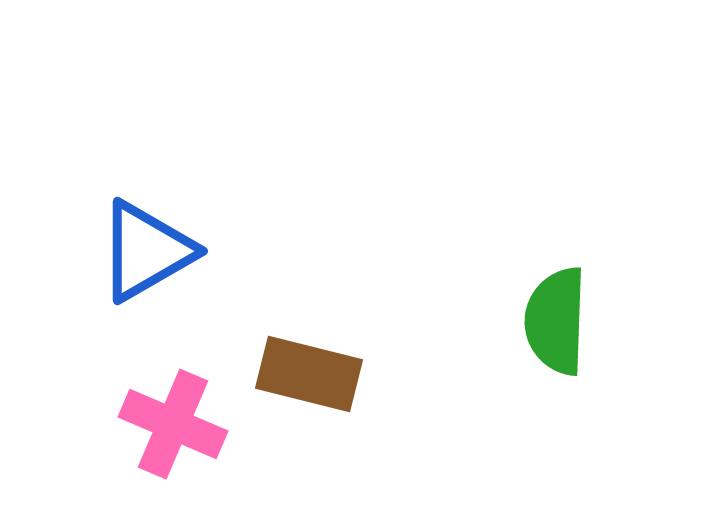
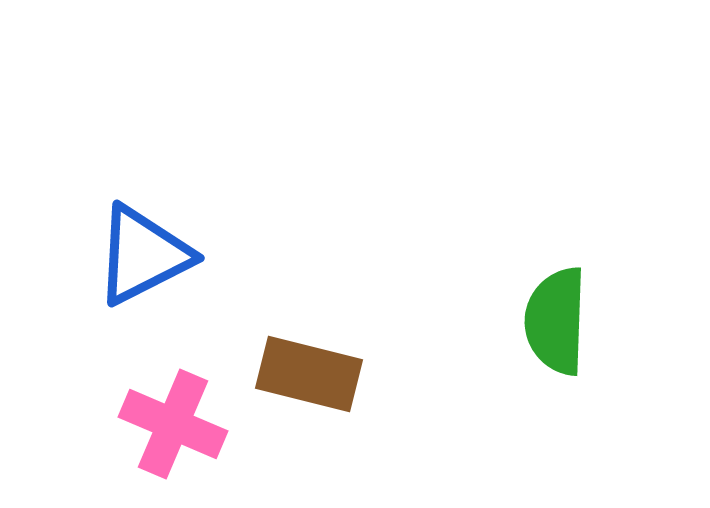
blue triangle: moved 3 px left, 4 px down; rotated 3 degrees clockwise
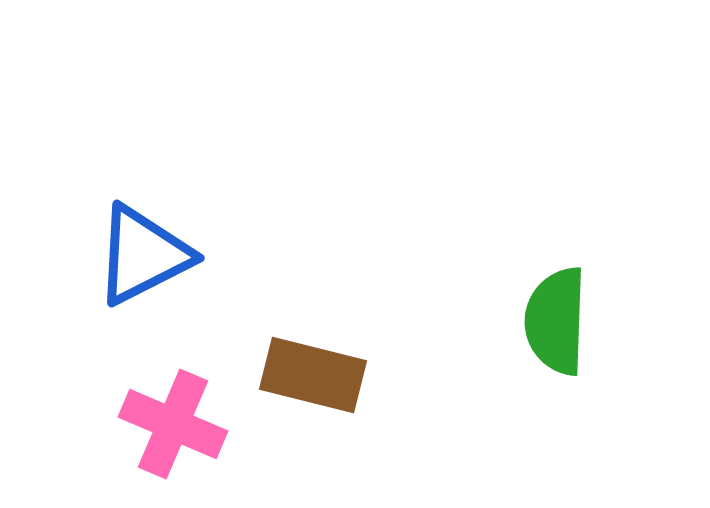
brown rectangle: moved 4 px right, 1 px down
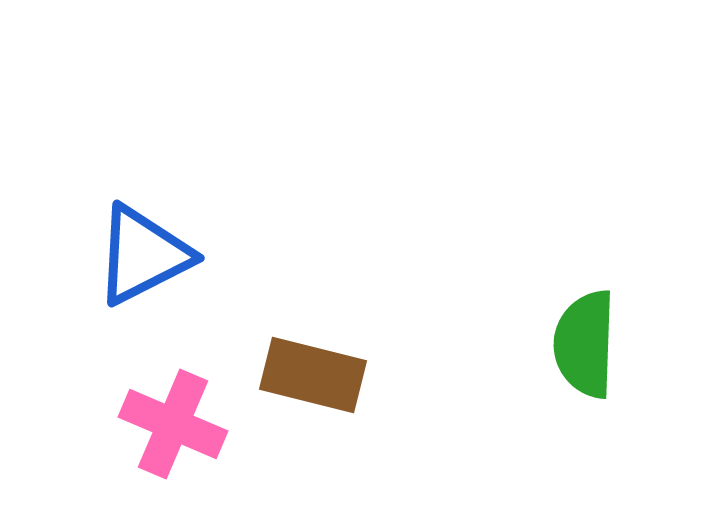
green semicircle: moved 29 px right, 23 px down
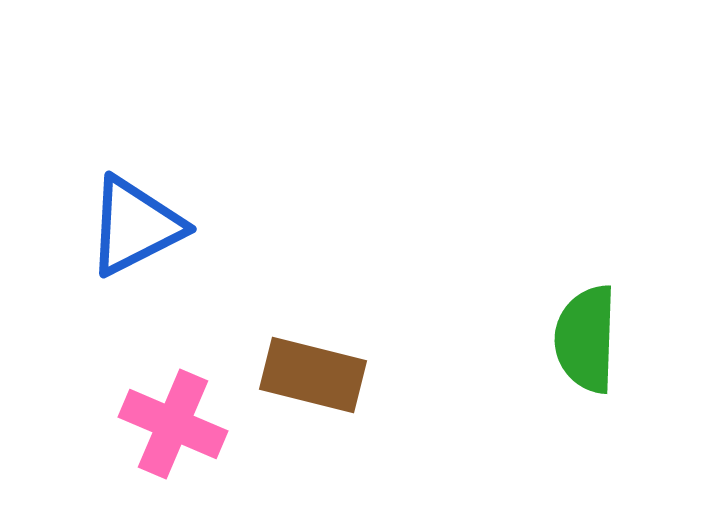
blue triangle: moved 8 px left, 29 px up
green semicircle: moved 1 px right, 5 px up
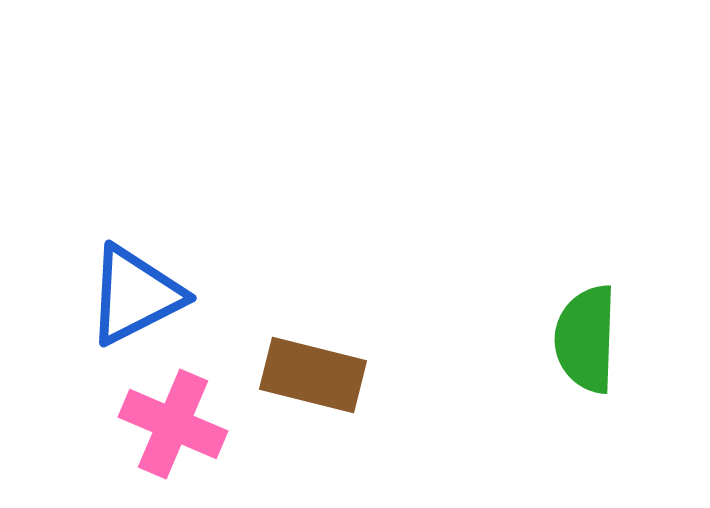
blue triangle: moved 69 px down
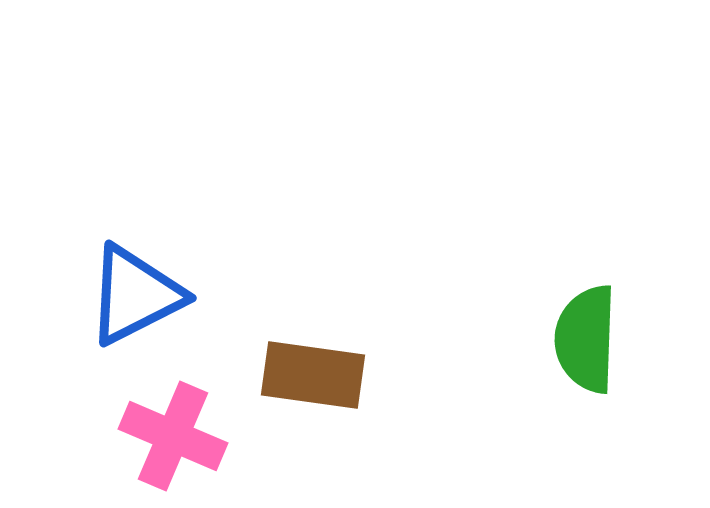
brown rectangle: rotated 6 degrees counterclockwise
pink cross: moved 12 px down
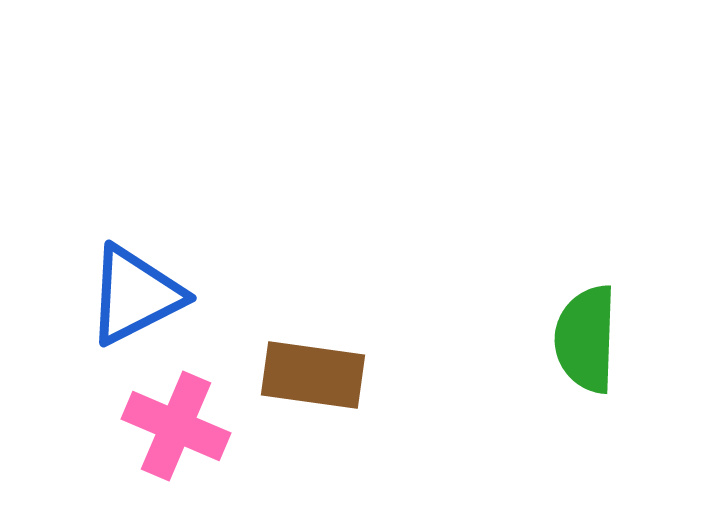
pink cross: moved 3 px right, 10 px up
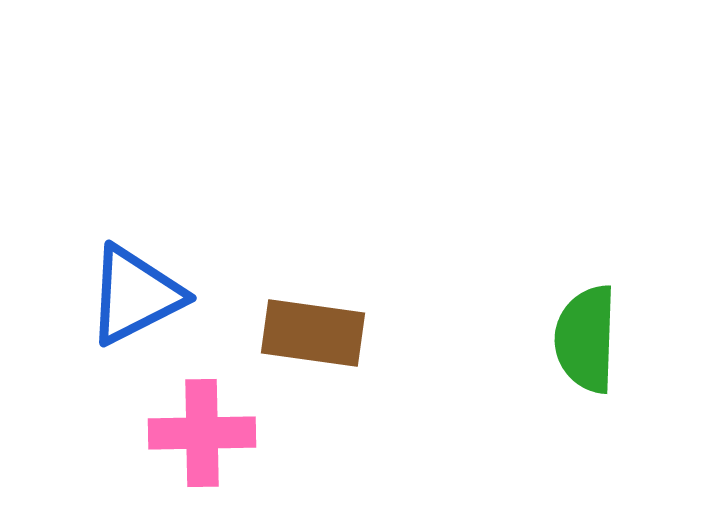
brown rectangle: moved 42 px up
pink cross: moved 26 px right, 7 px down; rotated 24 degrees counterclockwise
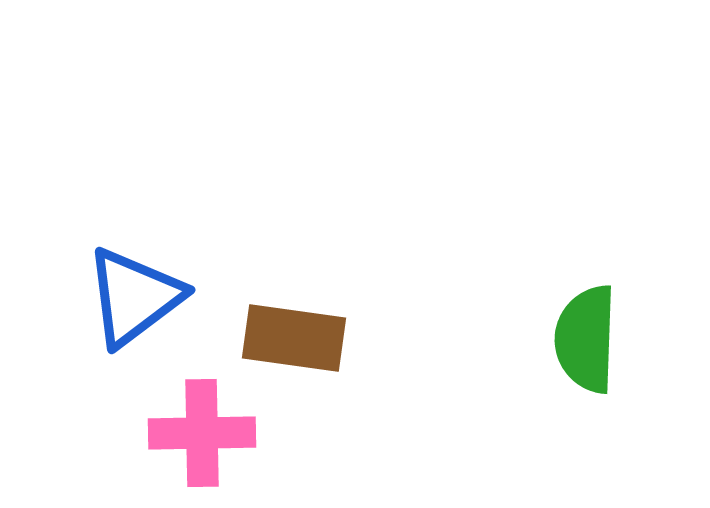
blue triangle: moved 1 px left, 2 px down; rotated 10 degrees counterclockwise
brown rectangle: moved 19 px left, 5 px down
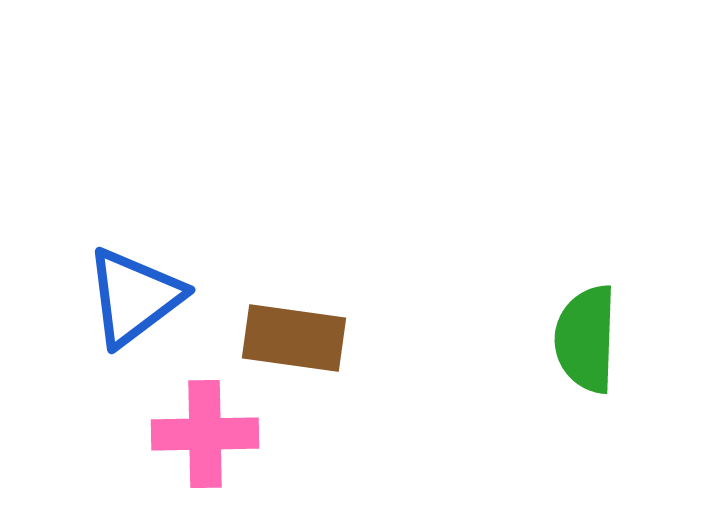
pink cross: moved 3 px right, 1 px down
